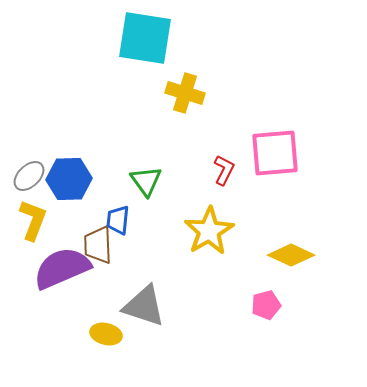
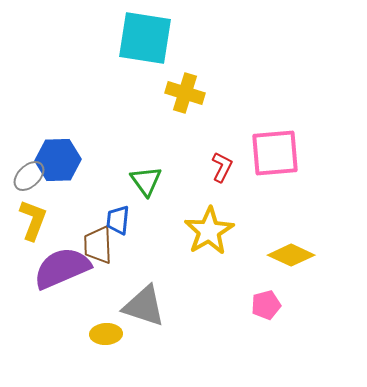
red L-shape: moved 2 px left, 3 px up
blue hexagon: moved 11 px left, 19 px up
yellow ellipse: rotated 16 degrees counterclockwise
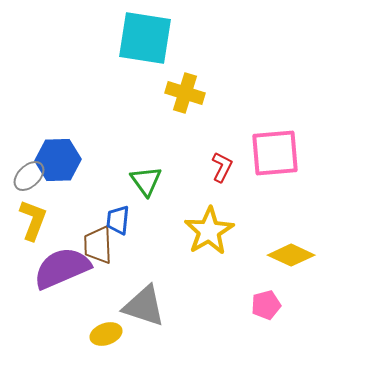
yellow ellipse: rotated 16 degrees counterclockwise
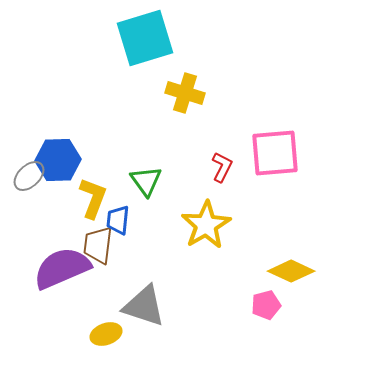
cyan square: rotated 26 degrees counterclockwise
yellow L-shape: moved 60 px right, 22 px up
yellow star: moved 3 px left, 6 px up
brown trapezoid: rotated 9 degrees clockwise
yellow diamond: moved 16 px down
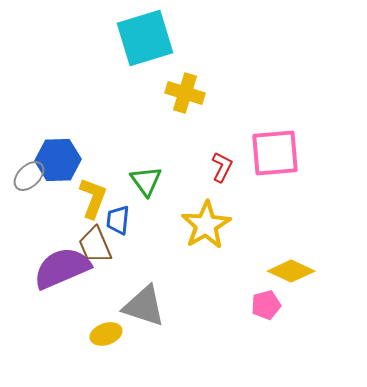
brown trapezoid: moved 3 px left; rotated 30 degrees counterclockwise
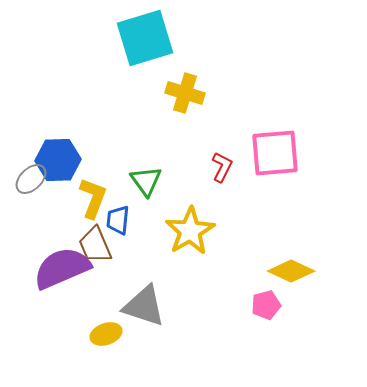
gray ellipse: moved 2 px right, 3 px down
yellow star: moved 16 px left, 6 px down
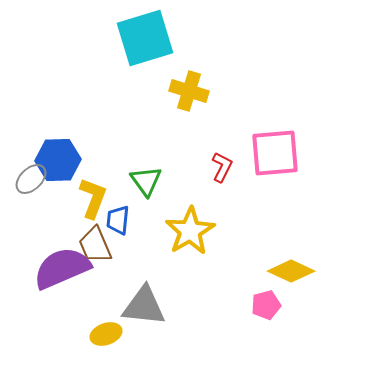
yellow cross: moved 4 px right, 2 px up
gray triangle: rotated 12 degrees counterclockwise
